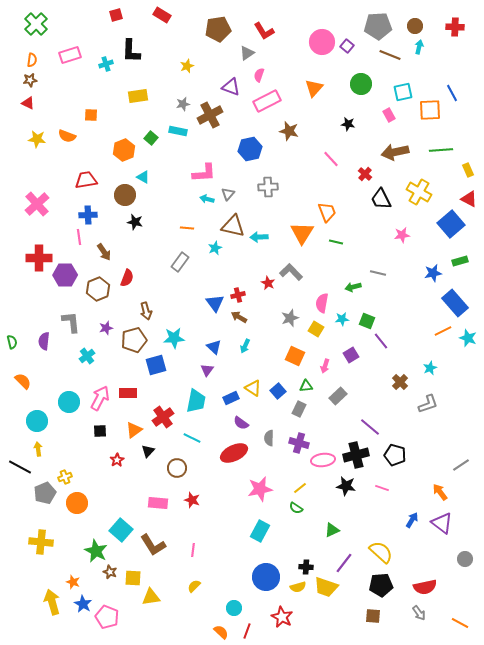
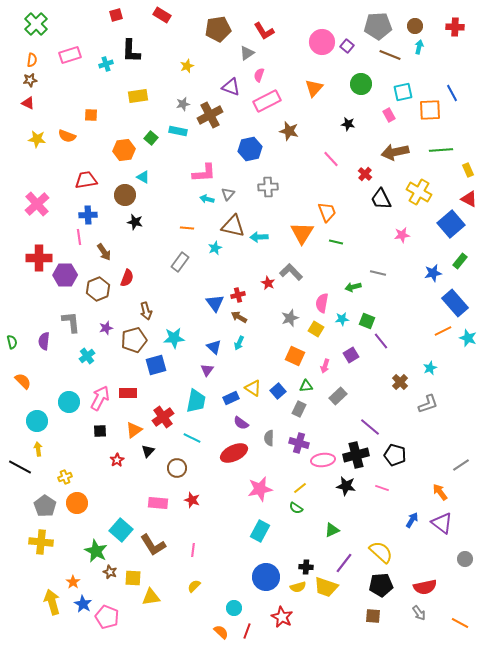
orange hexagon at (124, 150): rotated 15 degrees clockwise
green rectangle at (460, 261): rotated 35 degrees counterclockwise
cyan arrow at (245, 346): moved 6 px left, 3 px up
gray pentagon at (45, 493): moved 13 px down; rotated 15 degrees counterclockwise
orange star at (73, 582): rotated 16 degrees clockwise
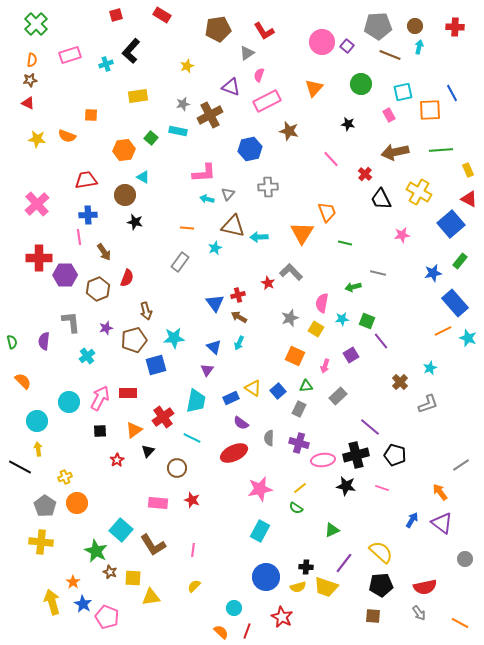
black L-shape at (131, 51): rotated 40 degrees clockwise
green line at (336, 242): moved 9 px right, 1 px down
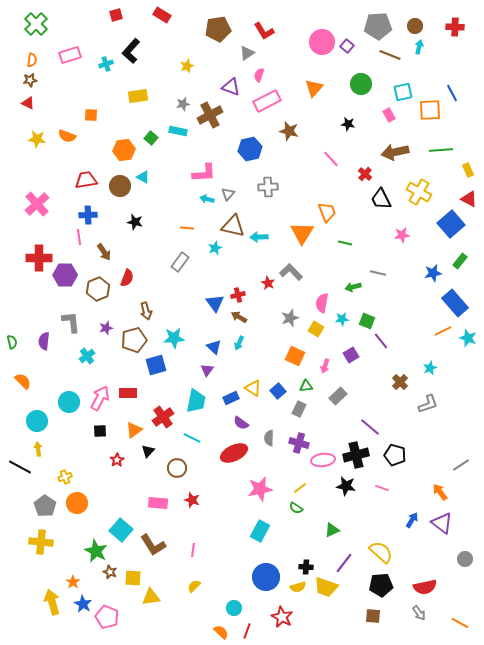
brown circle at (125, 195): moved 5 px left, 9 px up
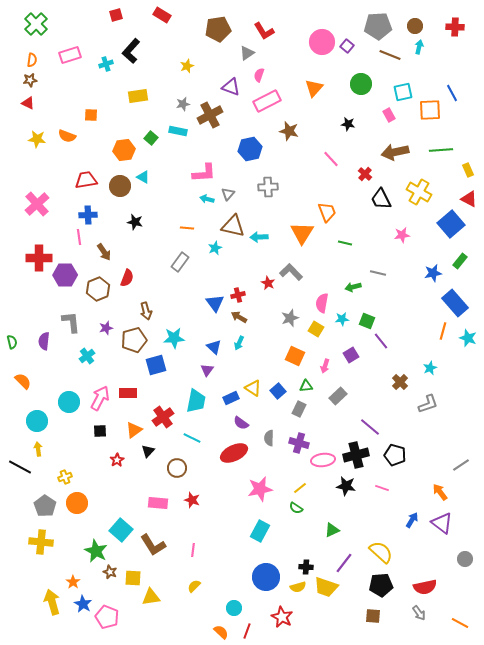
orange line at (443, 331): rotated 48 degrees counterclockwise
